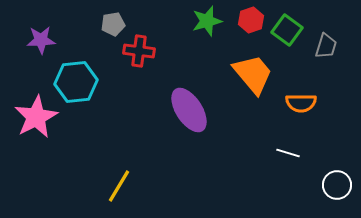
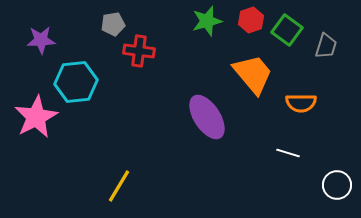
purple ellipse: moved 18 px right, 7 px down
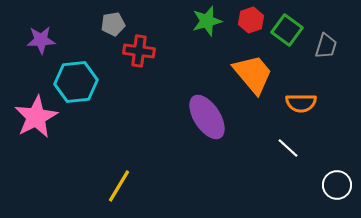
white line: moved 5 px up; rotated 25 degrees clockwise
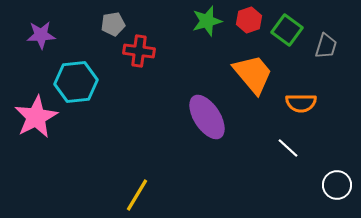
red hexagon: moved 2 px left
purple star: moved 5 px up
yellow line: moved 18 px right, 9 px down
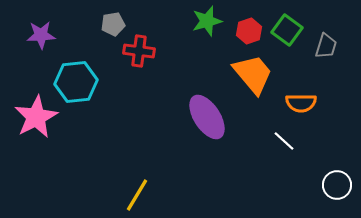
red hexagon: moved 11 px down
white line: moved 4 px left, 7 px up
